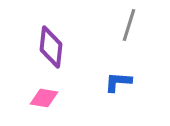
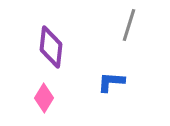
blue L-shape: moved 7 px left
pink diamond: rotated 68 degrees counterclockwise
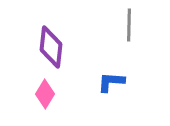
gray line: rotated 16 degrees counterclockwise
pink diamond: moved 1 px right, 4 px up
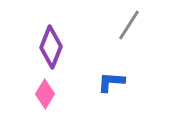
gray line: rotated 32 degrees clockwise
purple diamond: rotated 15 degrees clockwise
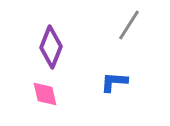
blue L-shape: moved 3 px right
pink diamond: rotated 44 degrees counterclockwise
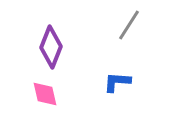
blue L-shape: moved 3 px right
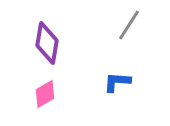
purple diamond: moved 4 px left, 4 px up; rotated 12 degrees counterclockwise
pink diamond: rotated 72 degrees clockwise
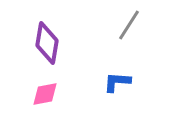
pink diamond: rotated 20 degrees clockwise
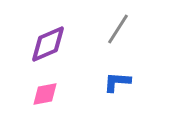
gray line: moved 11 px left, 4 px down
purple diamond: moved 1 px right, 1 px down; rotated 57 degrees clockwise
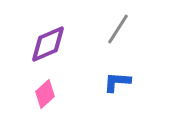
pink diamond: rotated 32 degrees counterclockwise
